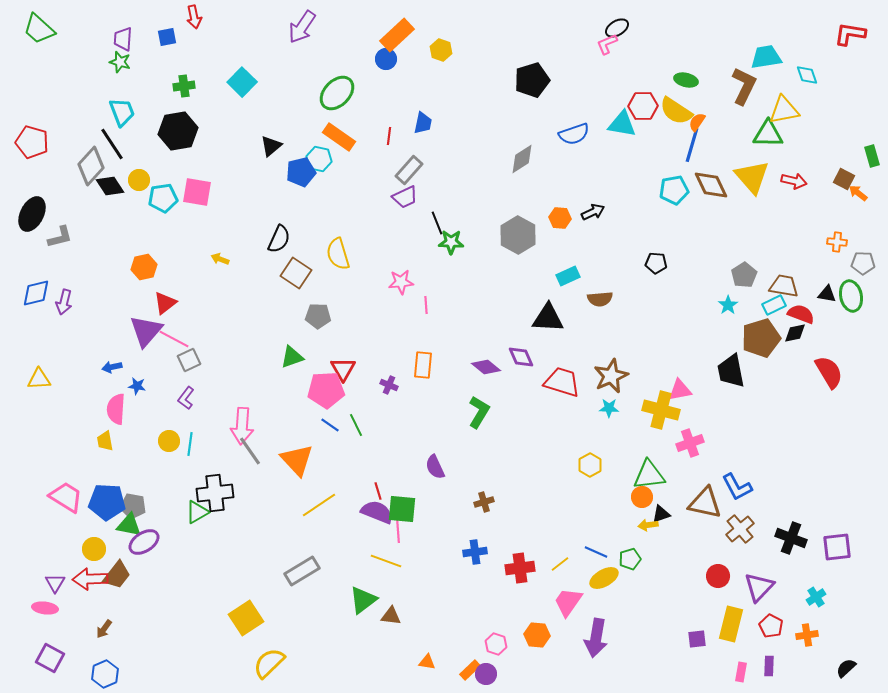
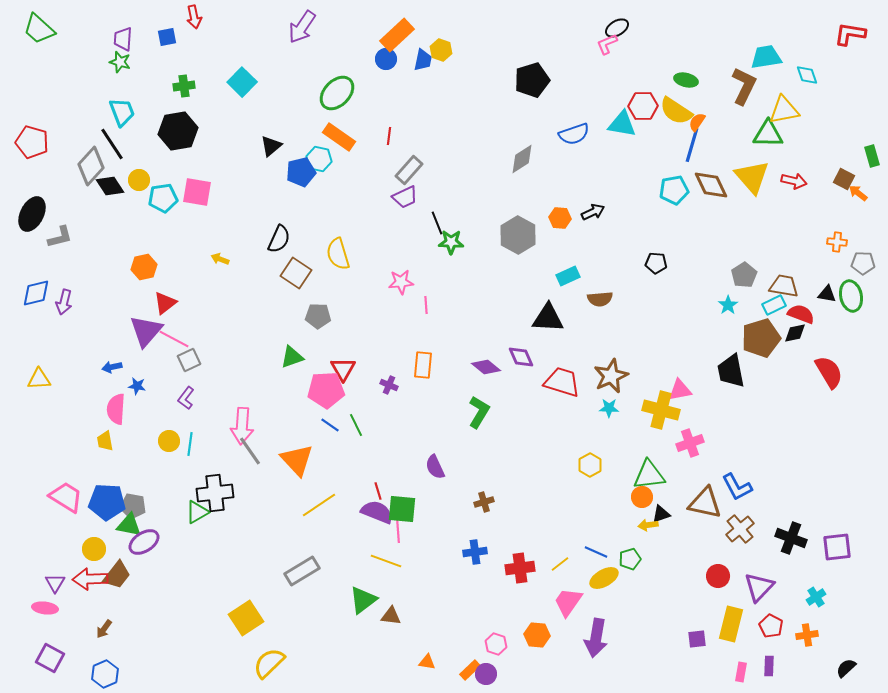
blue trapezoid at (423, 123): moved 63 px up
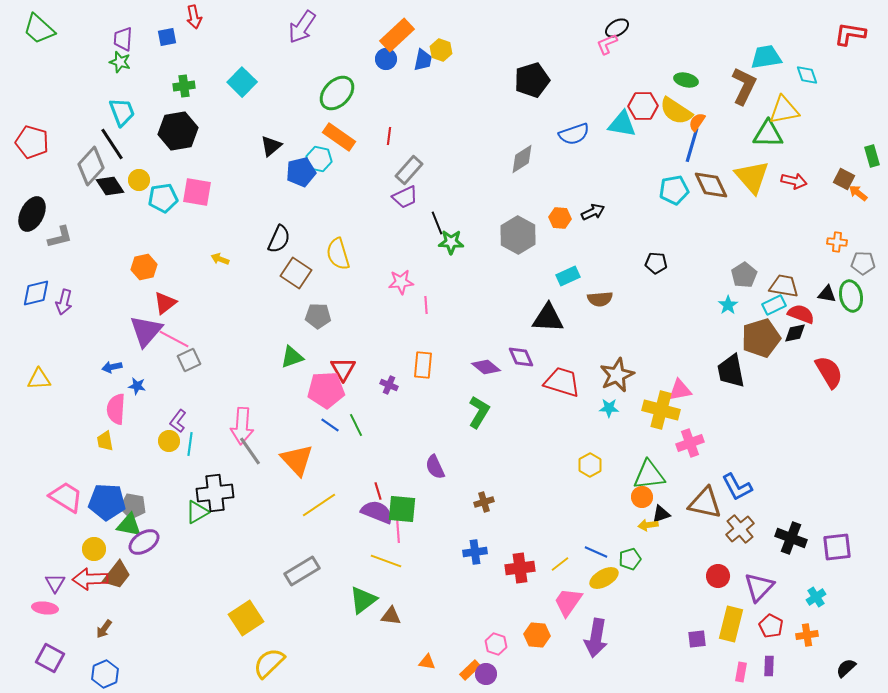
brown star at (611, 376): moved 6 px right, 1 px up
purple L-shape at (186, 398): moved 8 px left, 23 px down
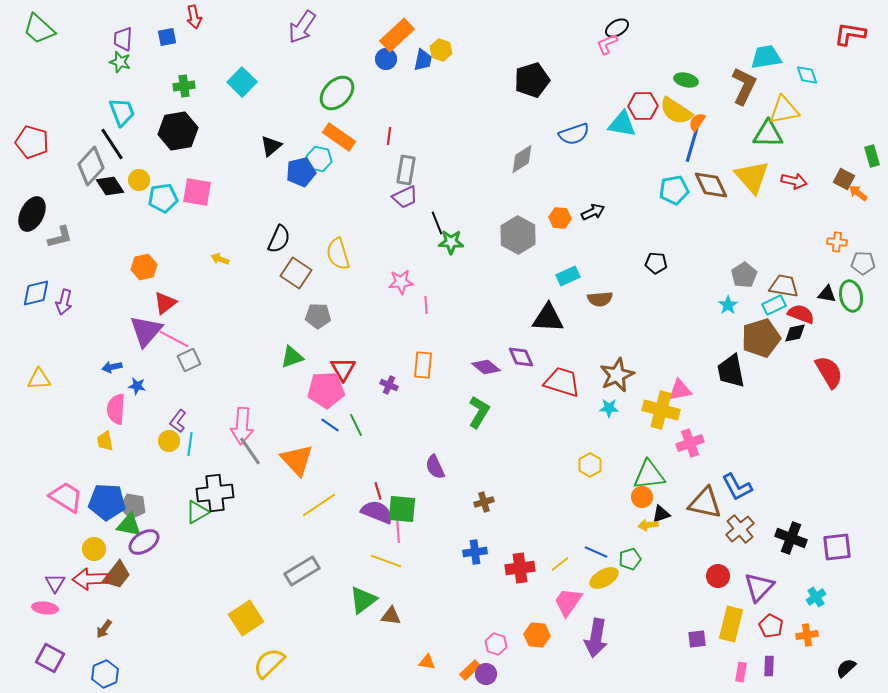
gray rectangle at (409, 170): moved 3 px left; rotated 32 degrees counterclockwise
